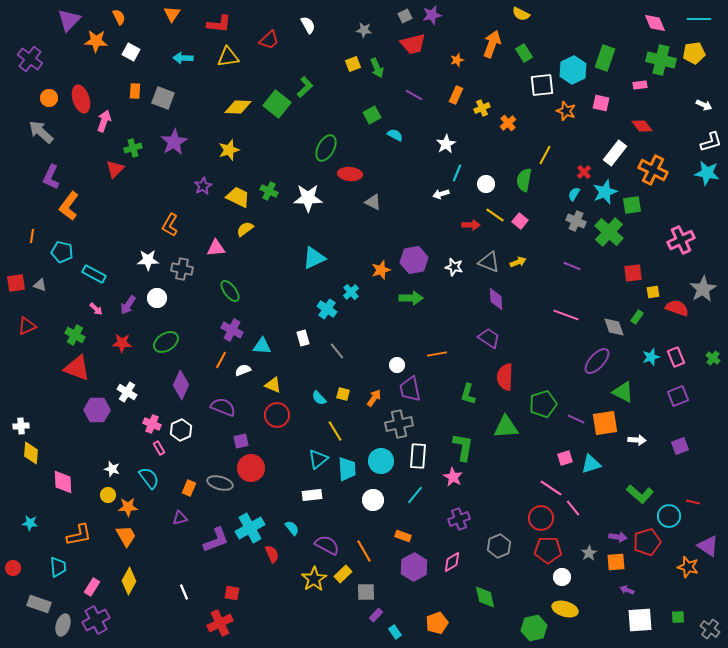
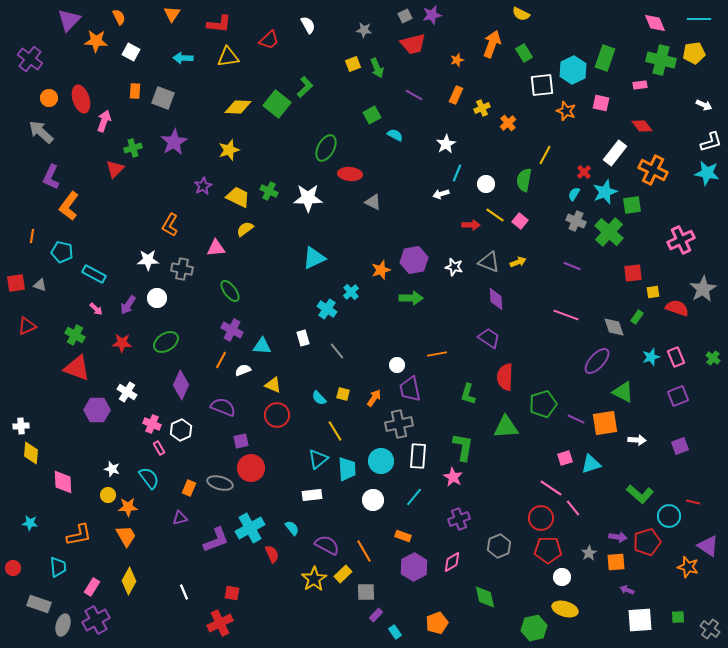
cyan line at (415, 495): moved 1 px left, 2 px down
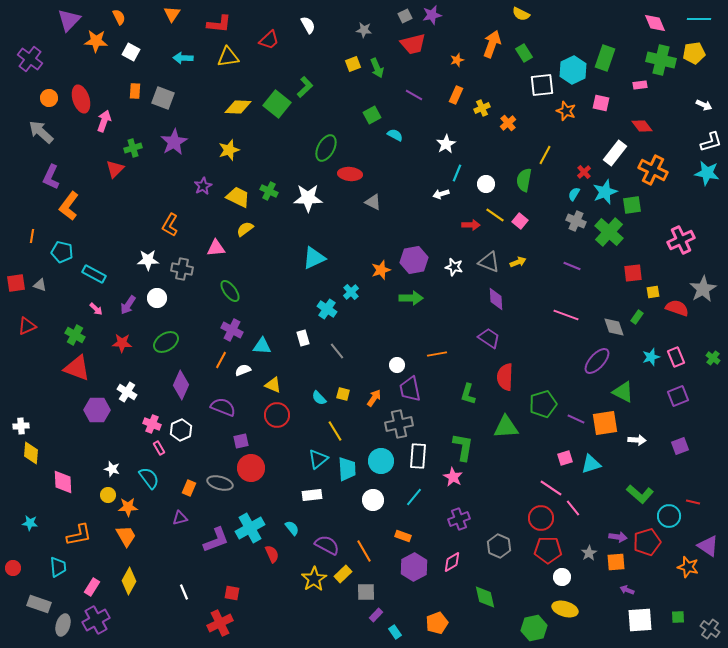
gray hexagon at (499, 546): rotated 15 degrees counterclockwise
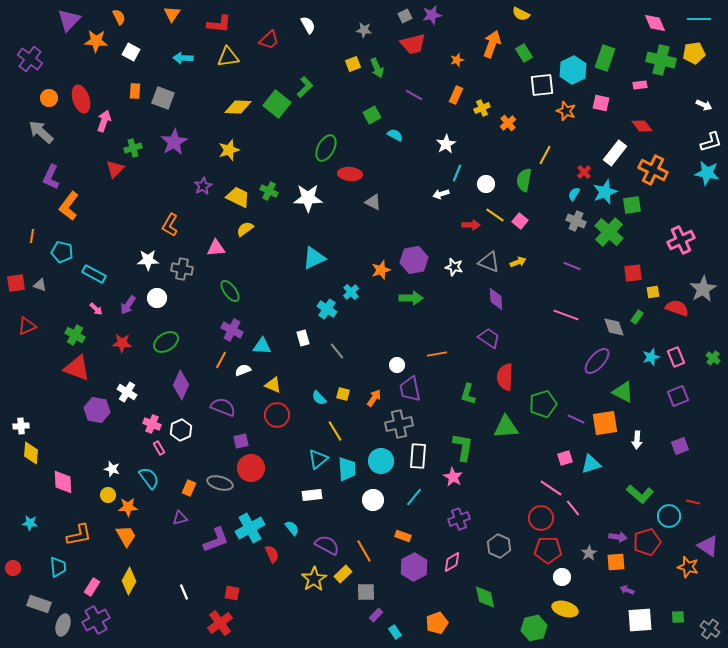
purple hexagon at (97, 410): rotated 10 degrees clockwise
white arrow at (637, 440): rotated 90 degrees clockwise
red cross at (220, 623): rotated 10 degrees counterclockwise
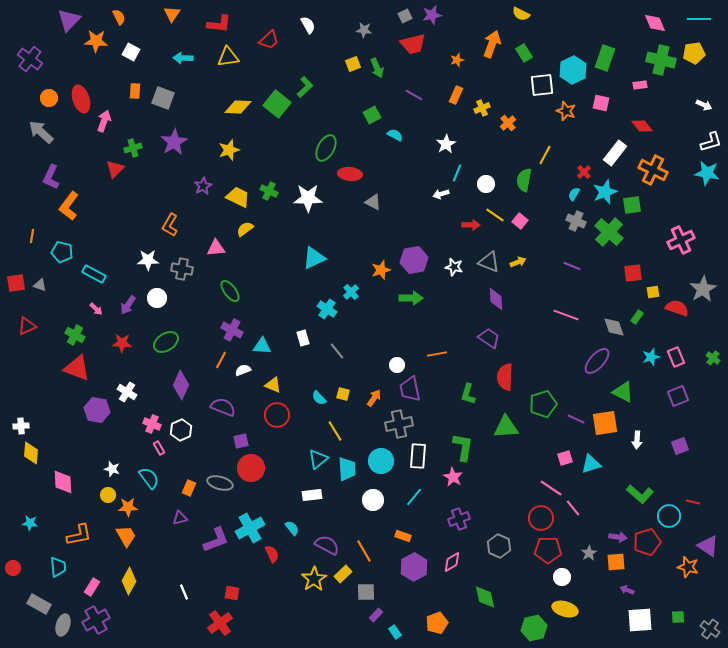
gray rectangle at (39, 604): rotated 10 degrees clockwise
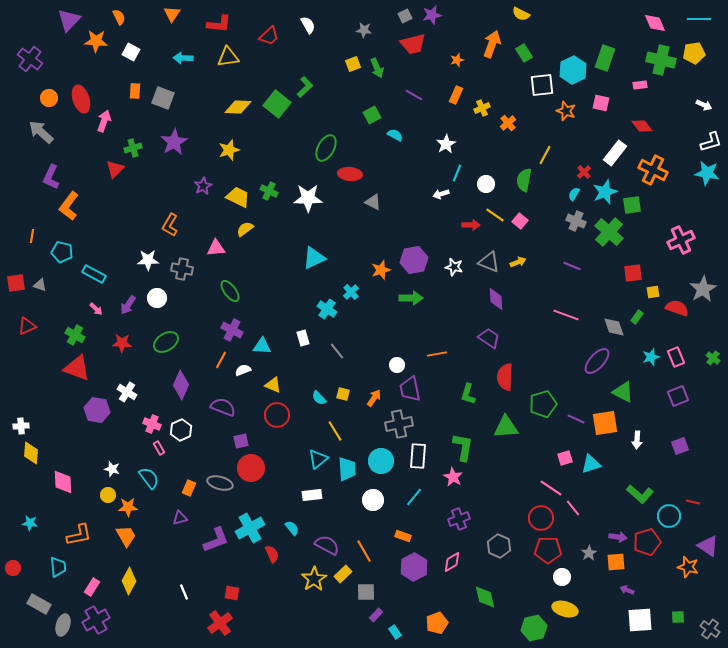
red trapezoid at (269, 40): moved 4 px up
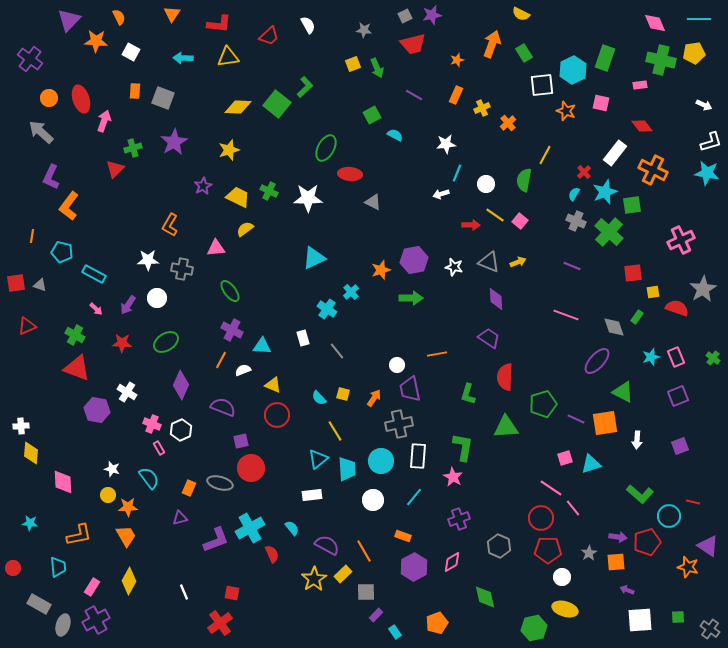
white star at (446, 144): rotated 24 degrees clockwise
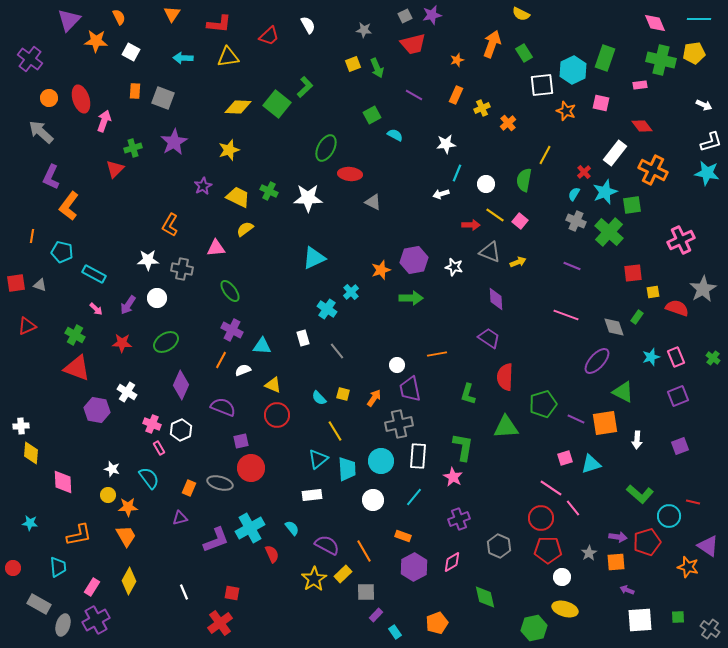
gray triangle at (489, 262): moved 1 px right, 10 px up
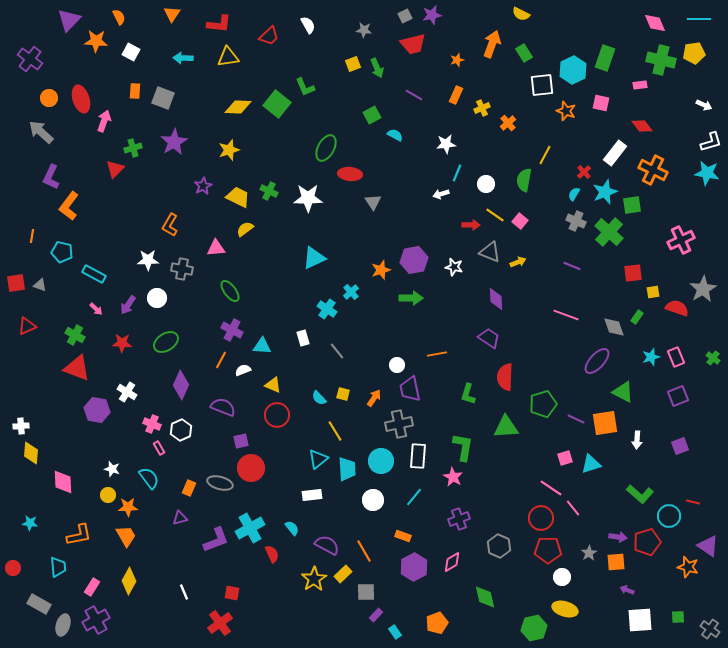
green L-shape at (305, 87): rotated 110 degrees clockwise
gray triangle at (373, 202): rotated 30 degrees clockwise
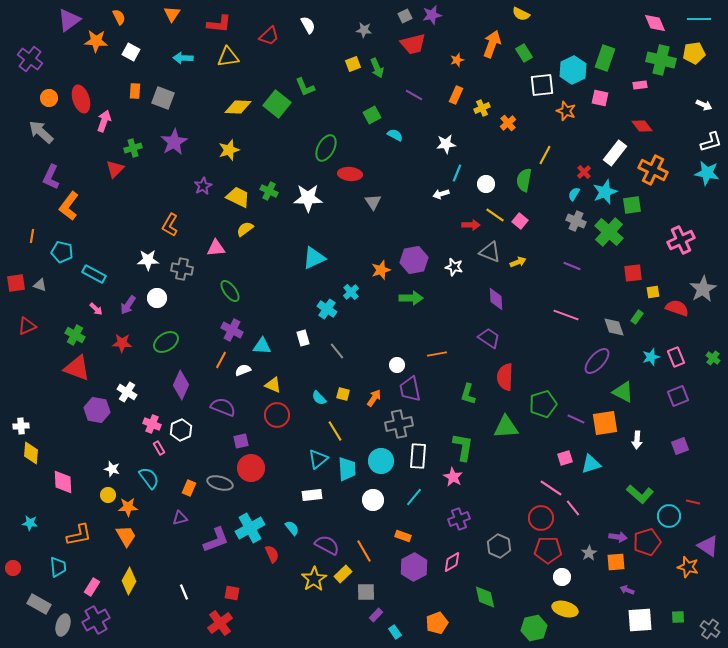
purple triangle at (69, 20): rotated 10 degrees clockwise
pink square at (601, 103): moved 1 px left, 5 px up
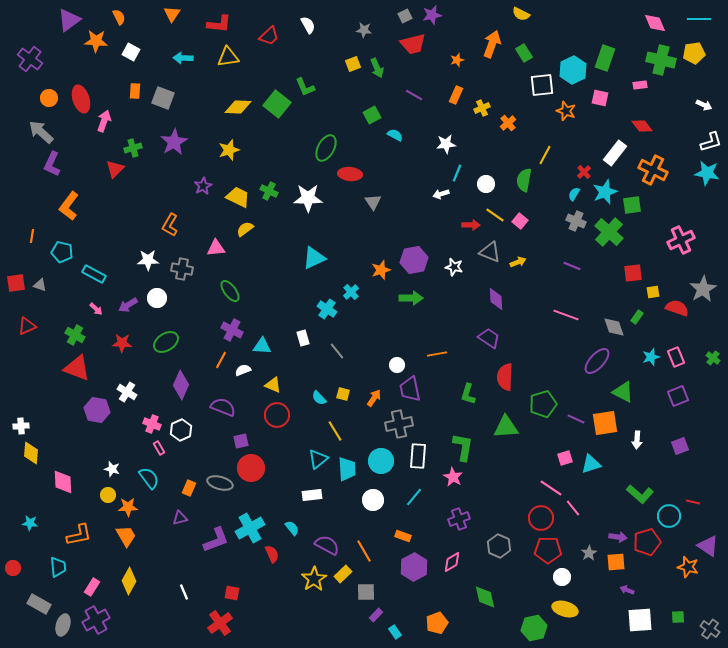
purple L-shape at (51, 177): moved 1 px right, 13 px up
purple arrow at (128, 305): rotated 24 degrees clockwise
